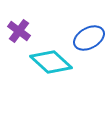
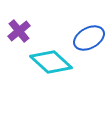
purple cross: rotated 15 degrees clockwise
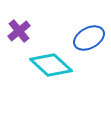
cyan diamond: moved 3 px down
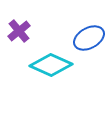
cyan diamond: rotated 18 degrees counterclockwise
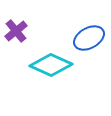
purple cross: moved 3 px left
